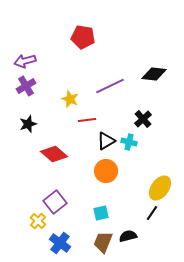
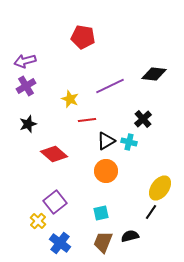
black line: moved 1 px left, 1 px up
black semicircle: moved 2 px right
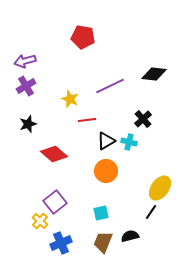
yellow cross: moved 2 px right
blue cross: moved 1 px right; rotated 30 degrees clockwise
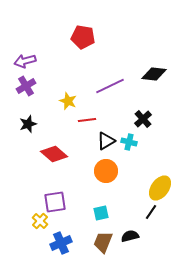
yellow star: moved 2 px left, 2 px down
purple square: rotated 30 degrees clockwise
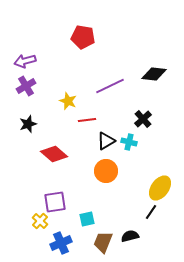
cyan square: moved 14 px left, 6 px down
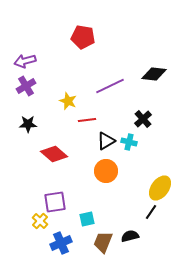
black star: rotated 18 degrees clockwise
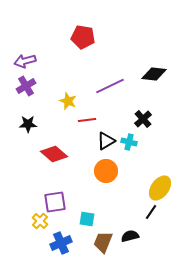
cyan square: rotated 21 degrees clockwise
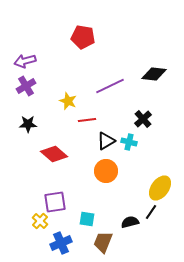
black semicircle: moved 14 px up
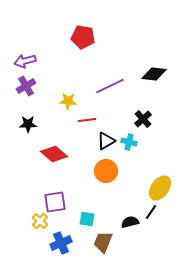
yellow star: rotated 18 degrees counterclockwise
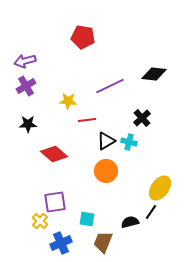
black cross: moved 1 px left, 1 px up
